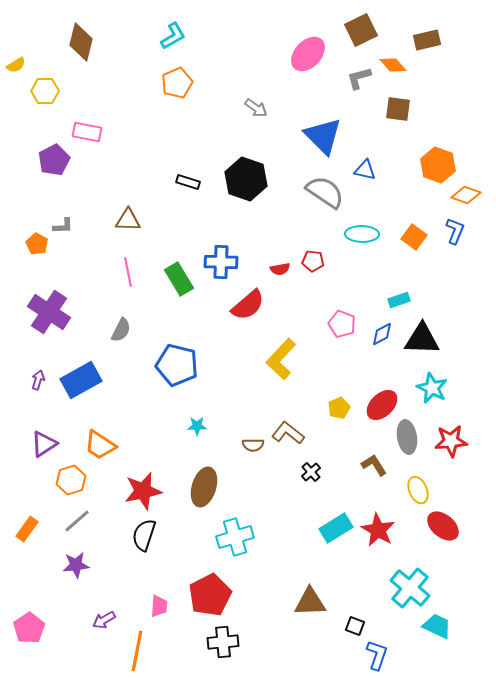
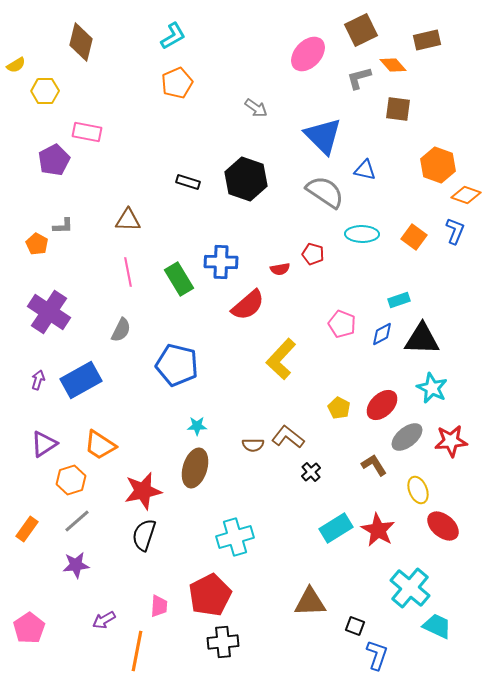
red pentagon at (313, 261): moved 7 px up; rotated 10 degrees clockwise
yellow pentagon at (339, 408): rotated 20 degrees counterclockwise
brown L-shape at (288, 433): moved 4 px down
gray ellipse at (407, 437): rotated 60 degrees clockwise
brown ellipse at (204, 487): moved 9 px left, 19 px up
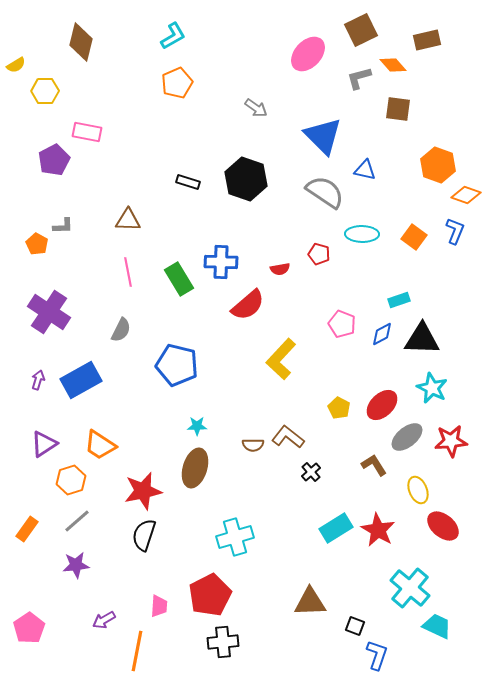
red pentagon at (313, 254): moved 6 px right
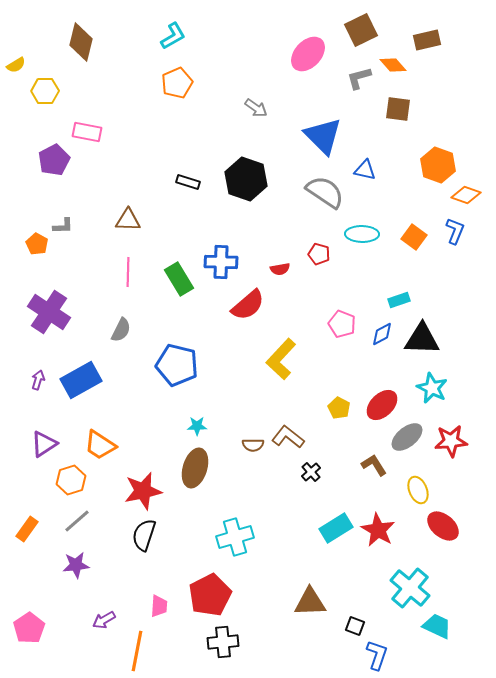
pink line at (128, 272): rotated 12 degrees clockwise
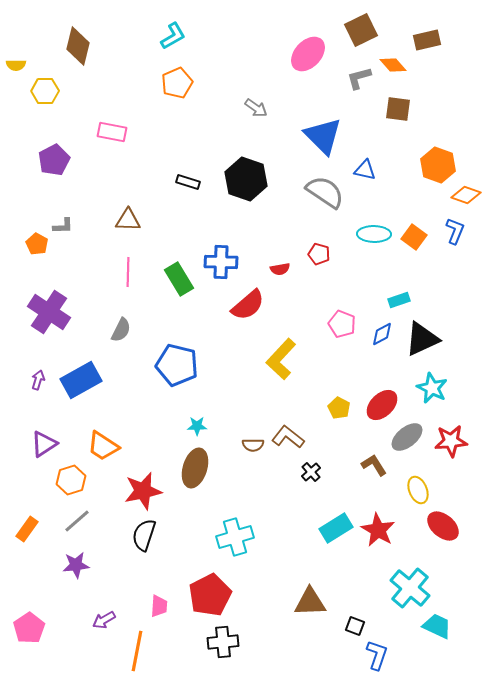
brown diamond at (81, 42): moved 3 px left, 4 px down
yellow semicircle at (16, 65): rotated 30 degrees clockwise
pink rectangle at (87, 132): moved 25 px right
cyan ellipse at (362, 234): moved 12 px right
black triangle at (422, 339): rotated 27 degrees counterclockwise
orange trapezoid at (100, 445): moved 3 px right, 1 px down
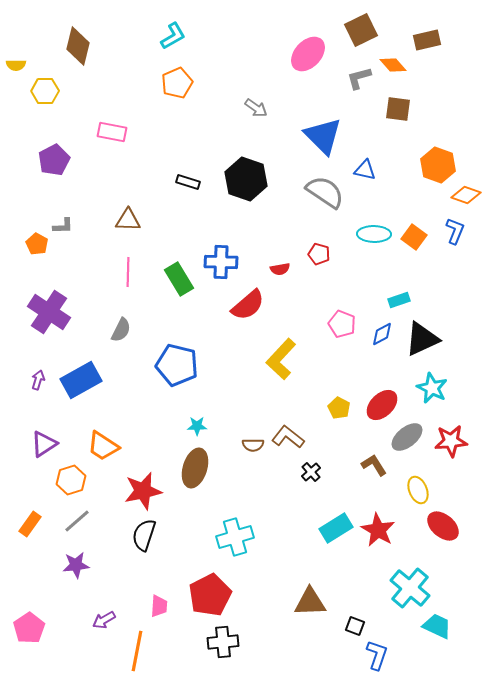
orange rectangle at (27, 529): moved 3 px right, 5 px up
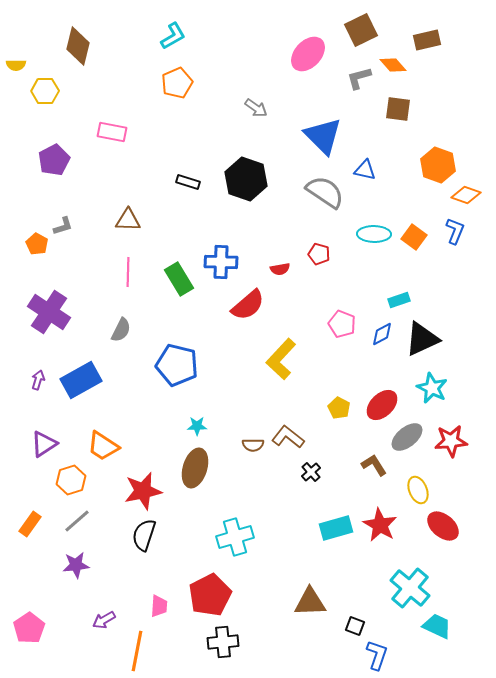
gray L-shape at (63, 226): rotated 15 degrees counterclockwise
cyan rectangle at (336, 528): rotated 16 degrees clockwise
red star at (378, 530): moved 2 px right, 5 px up
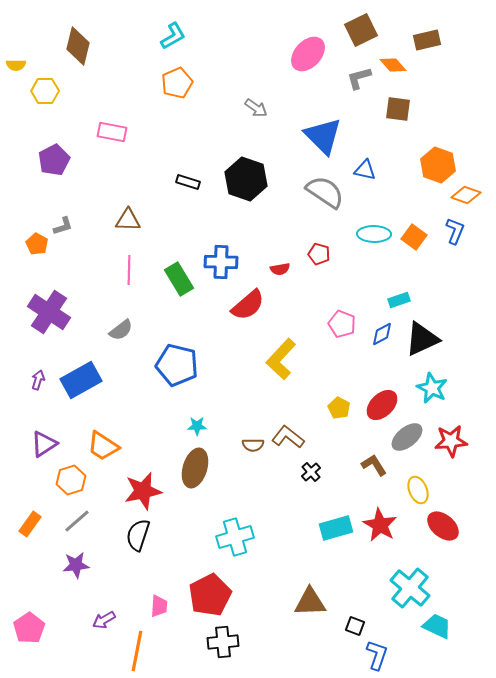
pink line at (128, 272): moved 1 px right, 2 px up
gray semicircle at (121, 330): rotated 25 degrees clockwise
black semicircle at (144, 535): moved 6 px left
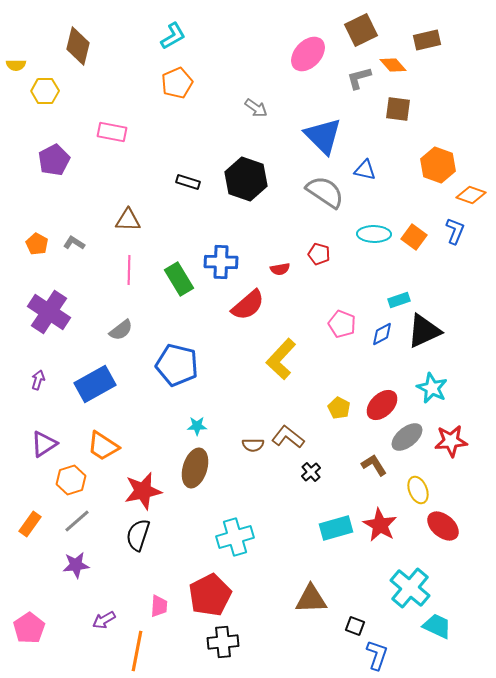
orange diamond at (466, 195): moved 5 px right
gray L-shape at (63, 226): moved 11 px right, 17 px down; rotated 130 degrees counterclockwise
black triangle at (422, 339): moved 2 px right, 8 px up
blue rectangle at (81, 380): moved 14 px right, 4 px down
brown triangle at (310, 602): moved 1 px right, 3 px up
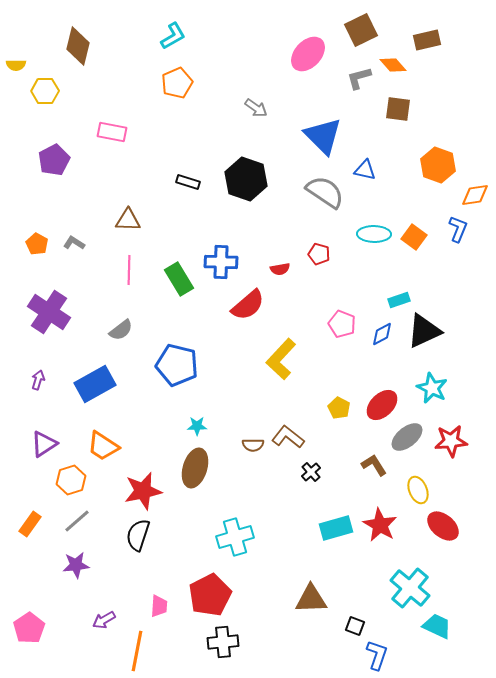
orange diamond at (471, 195): moved 4 px right; rotated 28 degrees counterclockwise
blue L-shape at (455, 231): moved 3 px right, 2 px up
